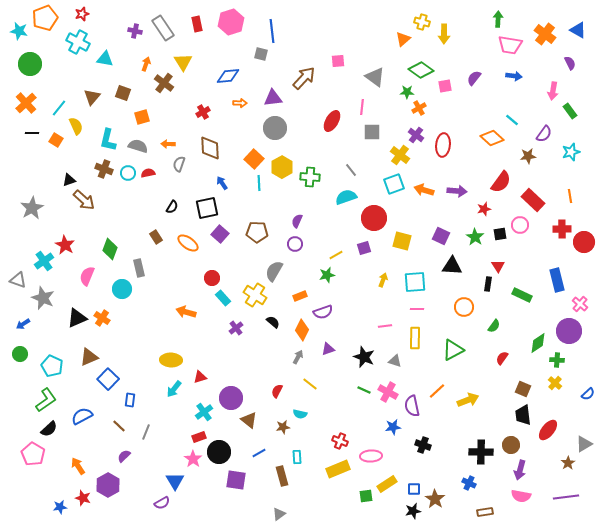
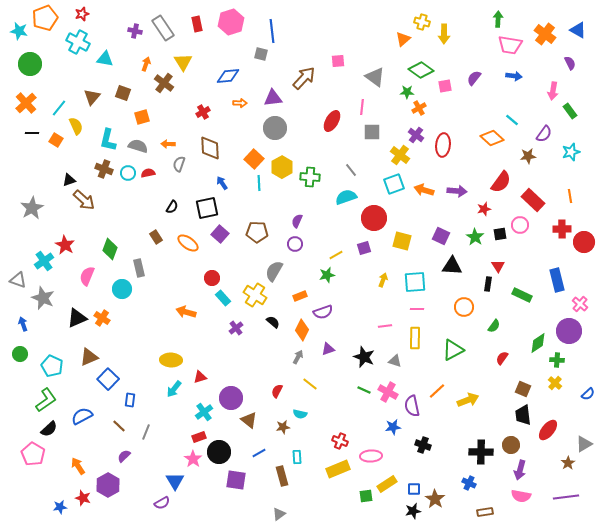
blue arrow at (23, 324): rotated 104 degrees clockwise
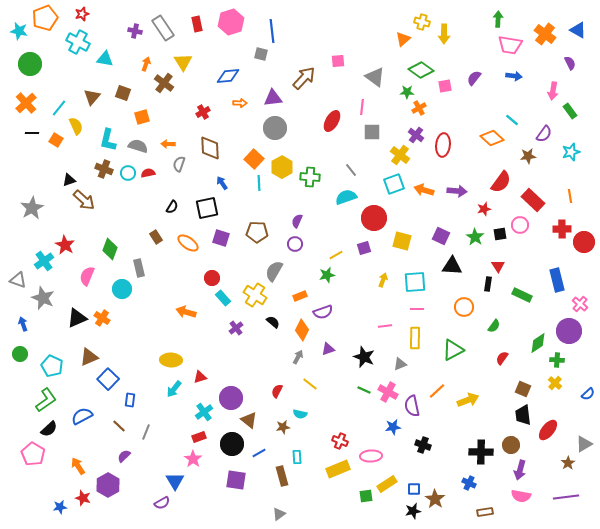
purple square at (220, 234): moved 1 px right, 4 px down; rotated 24 degrees counterclockwise
gray triangle at (395, 361): moved 5 px right, 3 px down; rotated 40 degrees counterclockwise
black circle at (219, 452): moved 13 px right, 8 px up
